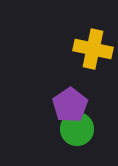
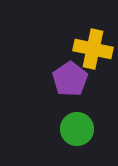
purple pentagon: moved 26 px up
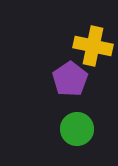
yellow cross: moved 3 px up
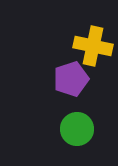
purple pentagon: moved 1 px right; rotated 16 degrees clockwise
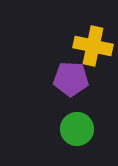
purple pentagon: rotated 20 degrees clockwise
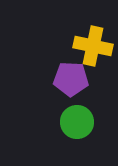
green circle: moved 7 px up
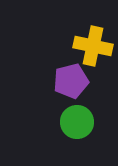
purple pentagon: moved 2 px down; rotated 16 degrees counterclockwise
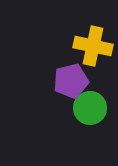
green circle: moved 13 px right, 14 px up
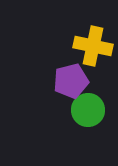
green circle: moved 2 px left, 2 px down
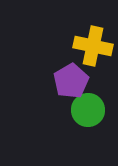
purple pentagon: rotated 16 degrees counterclockwise
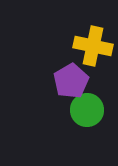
green circle: moved 1 px left
